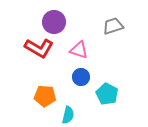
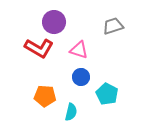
cyan semicircle: moved 3 px right, 3 px up
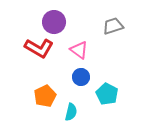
pink triangle: rotated 18 degrees clockwise
orange pentagon: rotated 30 degrees counterclockwise
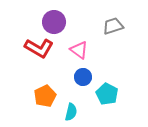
blue circle: moved 2 px right
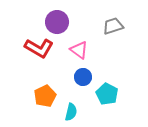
purple circle: moved 3 px right
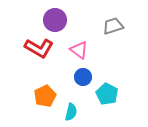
purple circle: moved 2 px left, 2 px up
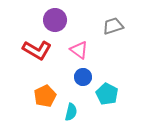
red L-shape: moved 2 px left, 2 px down
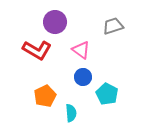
purple circle: moved 2 px down
pink triangle: moved 2 px right
cyan semicircle: moved 1 px down; rotated 18 degrees counterclockwise
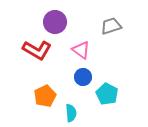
gray trapezoid: moved 2 px left
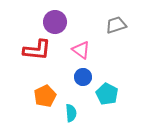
gray trapezoid: moved 5 px right, 1 px up
red L-shape: rotated 24 degrees counterclockwise
